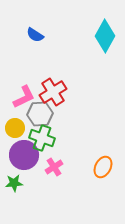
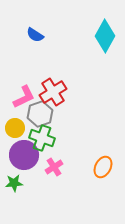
gray hexagon: rotated 15 degrees counterclockwise
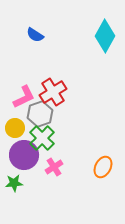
green cross: rotated 25 degrees clockwise
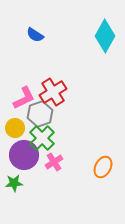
pink L-shape: moved 1 px down
pink cross: moved 5 px up
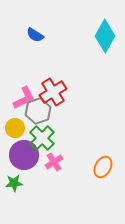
gray hexagon: moved 2 px left, 3 px up
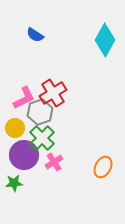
cyan diamond: moved 4 px down
red cross: moved 1 px down
gray hexagon: moved 2 px right, 1 px down
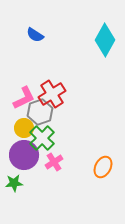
red cross: moved 1 px left, 1 px down
yellow circle: moved 9 px right
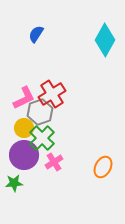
blue semicircle: moved 1 px right, 1 px up; rotated 90 degrees clockwise
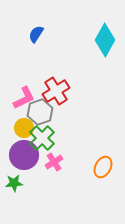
red cross: moved 4 px right, 3 px up
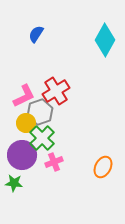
pink L-shape: moved 2 px up
yellow circle: moved 2 px right, 5 px up
purple circle: moved 2 px left
pink cross: rotated 12 degrees clockwise
green star: rotated 12 degrees clockwise
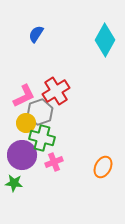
green cross: rotated 30 degrees counterclockwise
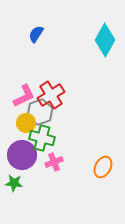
red cross: moved 5 px left, 4 px down
